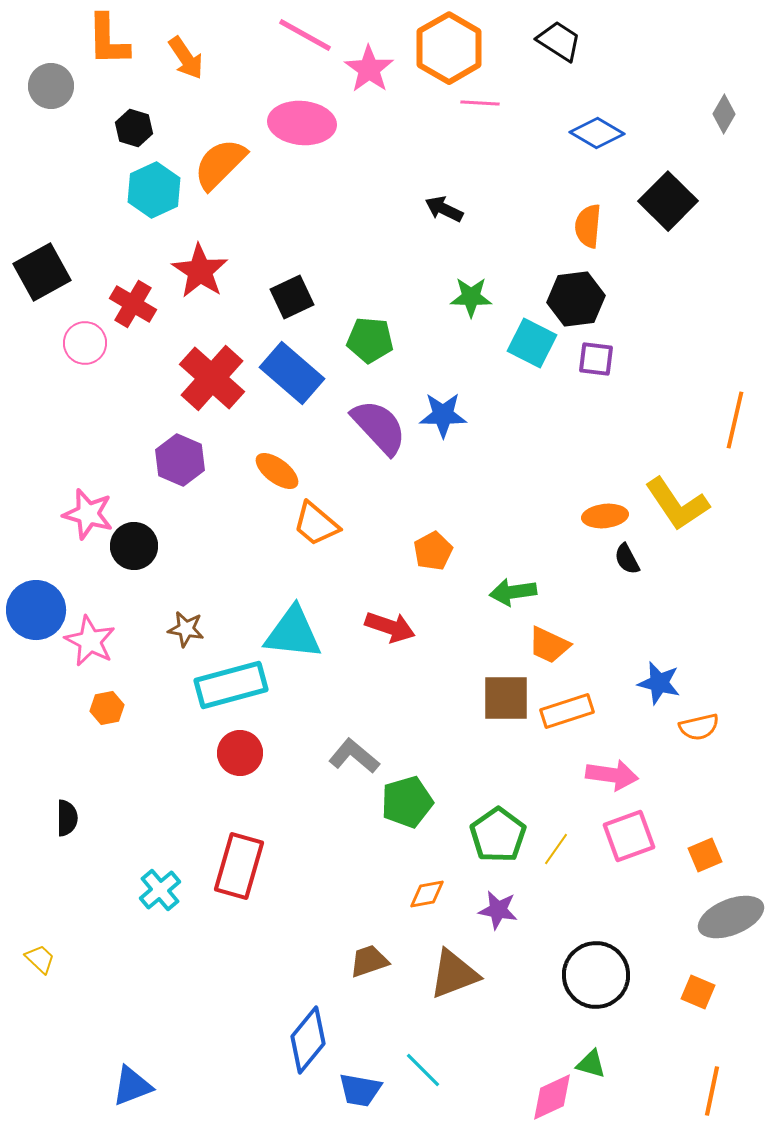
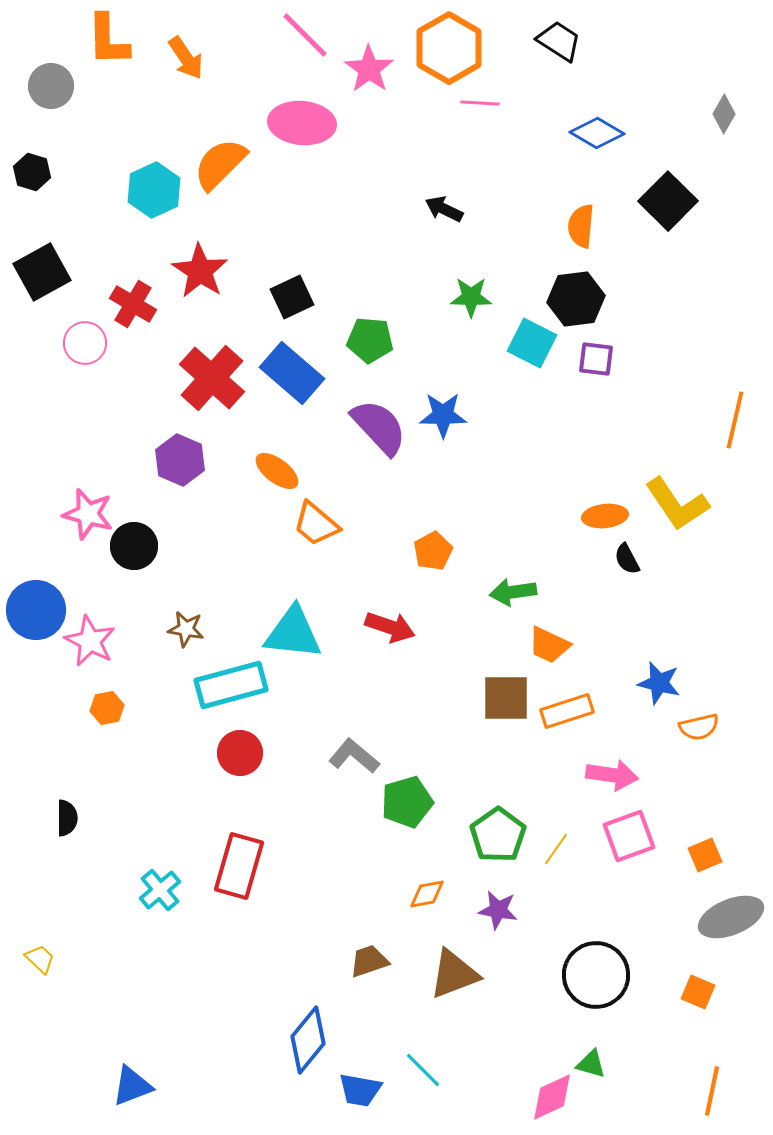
pink line at (305, 35): rotated 16 degrees clockwise
black hexagon at (134, 128): moved 102 px left, 44 px down
orange semicircle at (588, 226): moved 7 px left
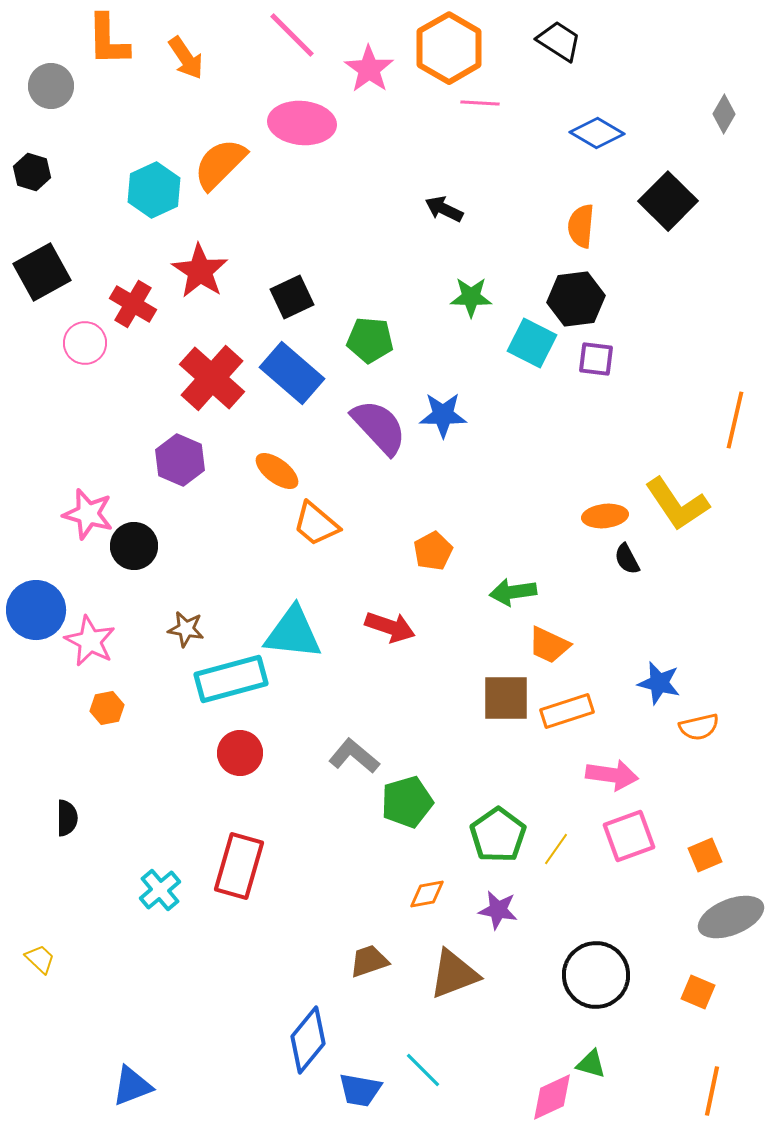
pink line at (305, 35): moved 13 px left
cyan rectangle at (231, 685): moved 6 px up
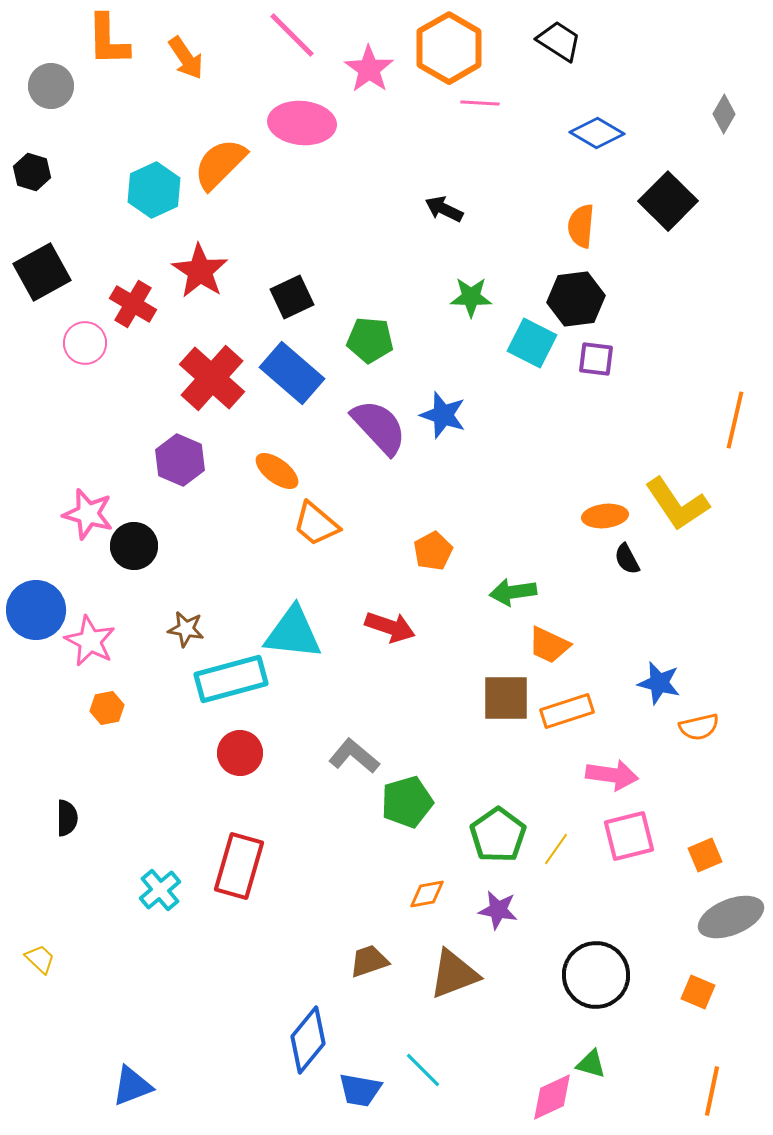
blue star at (443, 415): rotated 18 degrees clockwise
pink square at (629, 836): rotated 6 degrees clockwise
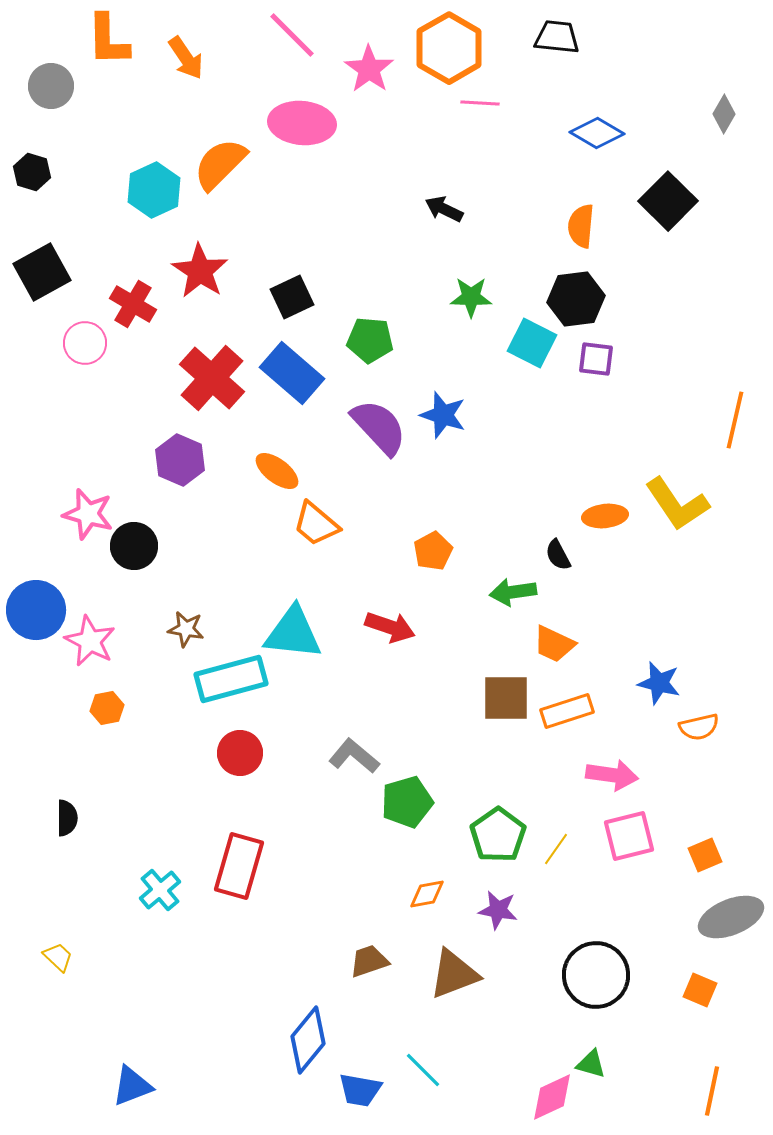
black trapezoid at (559, 41): moved 2 px left, 4 px up; rotated 27 degrees counterclockwise
black semicircle at (627, 559): moved 69 px left, 4 px up
orange trapezoid at (549, 645): moved 5 px right, 1 px up
yellow trapezoid at (40, 959): moved 18 px right, 2 px up
orange square at (698, 992): moved 2 px right, 2 px up
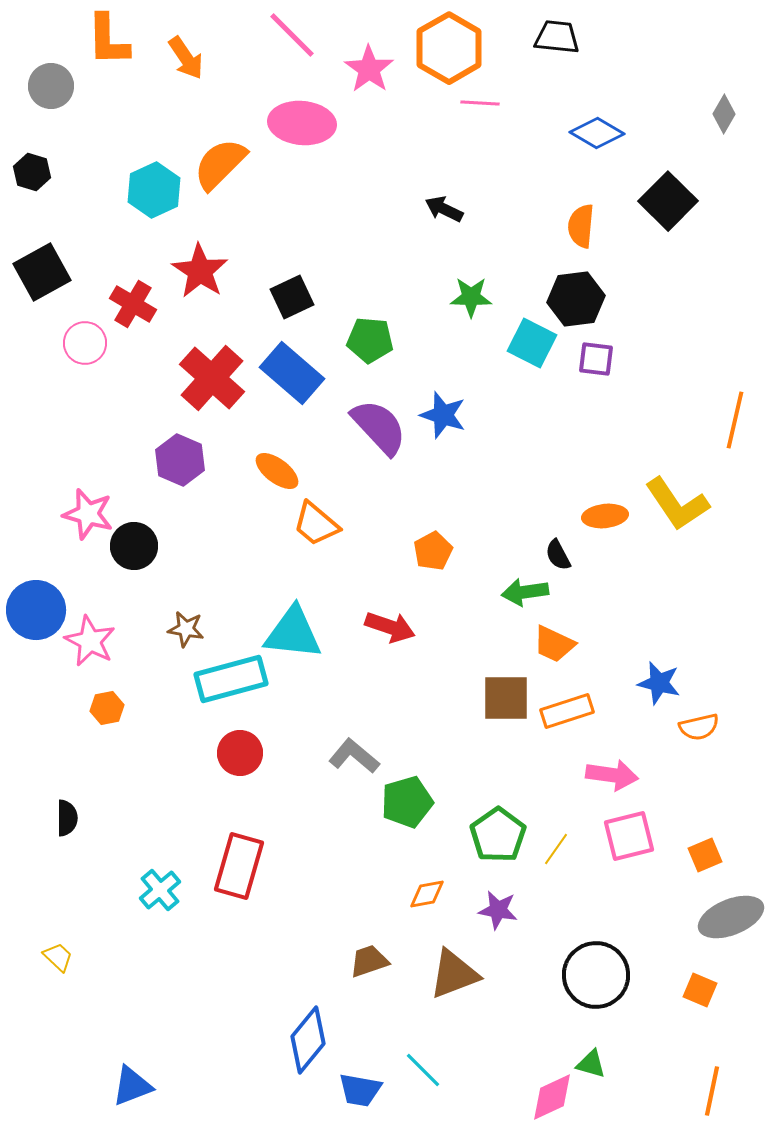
green arrow at (513, 592): moved 12 px right
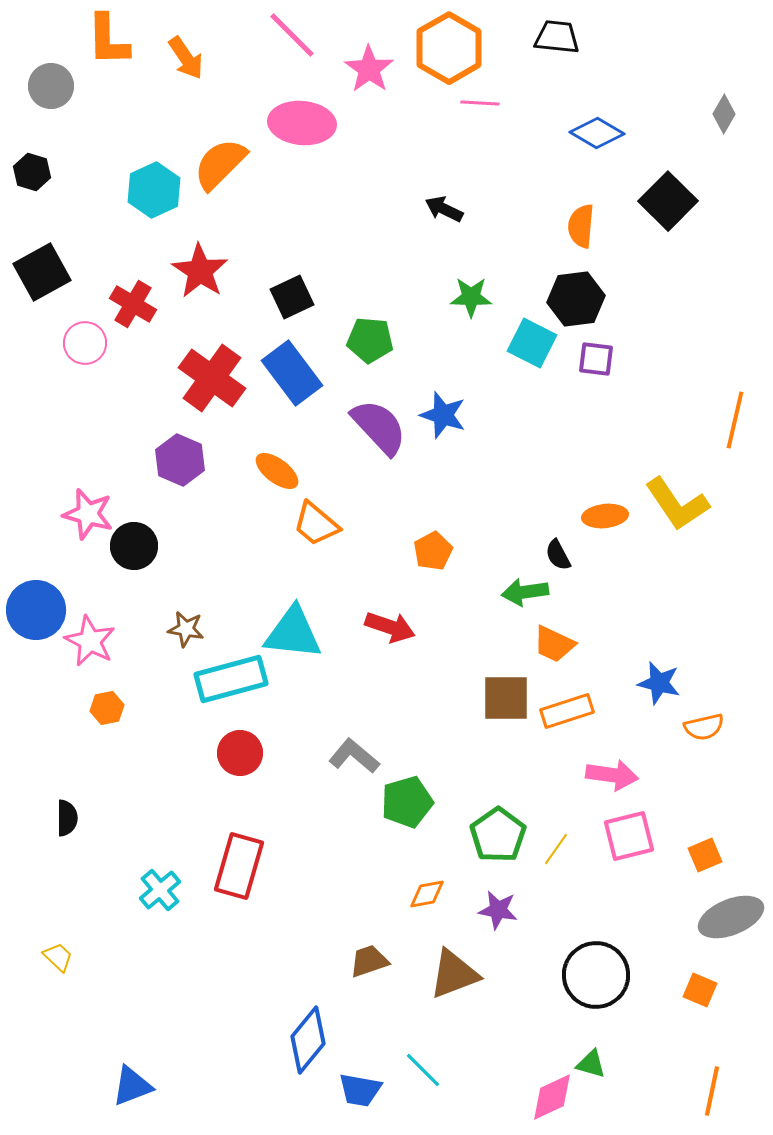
blue rectangle at (292, 373): rotated 12 degrees clockwise
red cross at (212, 378): rotated 6 degrees counterclockwise
orange semicircle at (699, 727): moved 5 px right
